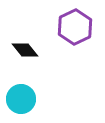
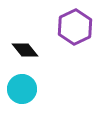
cyan circle: moved 1 px right, 10 px up
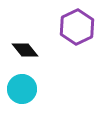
purple hexagon: moved 2 px right
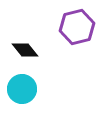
purple hexagon: rotated 12 degrees clockwise
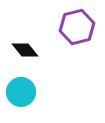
cyan circle: moved 1 px left, 3 px down
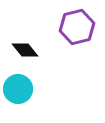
cyan circle: moved 3 px left, 3 px up
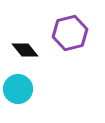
purple hexagon: moved 7 px left, 6 px down
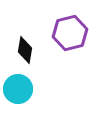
black diamond: rotated 48 degrees clockwise
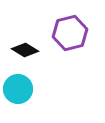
black diamond: rotated 68 degrees counterclockwise
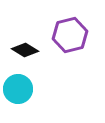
purple hexagon: moved 2 px down
